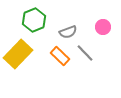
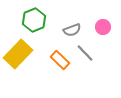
gray semicircle: moved 4 px right, 2 px up
orange rectangle: moved 4 px down
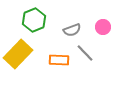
orange rectangle: moved 1 px left; rotated 42 degrees counterclockwise
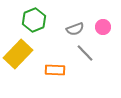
gray semicircle: moved 3 px right, 1 px up
orange rectangle: moved 4 px left, 10 px down
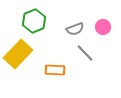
green hexagon: moved 1 px down
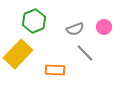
pink circle: moved 1 px right
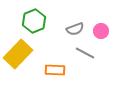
pink circle: moved 3 px left, 4 px down
gray line: rotated 18 degrees counterclockwise
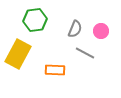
green hexagon: moved 1 px right, 1 px up; rotated 15 degrees clockwise
gray semicircle: rotated 48 degrees counterclockwise
yellow rectangle: rotated 16 degrees counterclockwise
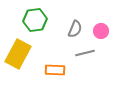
gray line: rotated 42 degrees counterclockwise
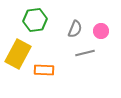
orange rectangle: moved 11 px left
